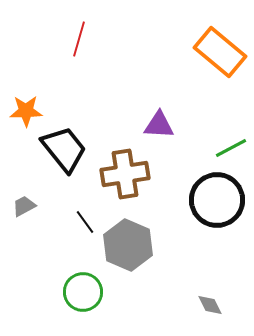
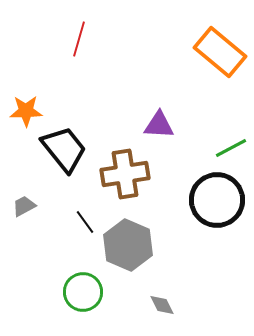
gray diamond: moved 48 px left
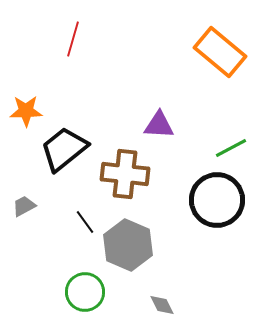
red line: moved 6 px left
black trapezoid: rotated 90 degrees counterclockwise
brown cross: rotated 15 degrees clockwise
green circle: moved 2 px right
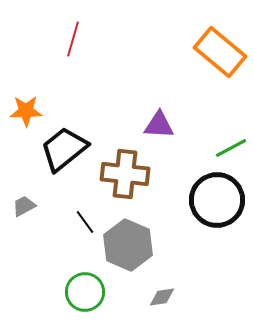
gray diamond: moved 8 px up; rotated 72 degrees counterclockwise
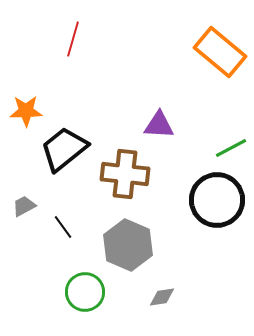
black line: moved 22 px left, 5 px down
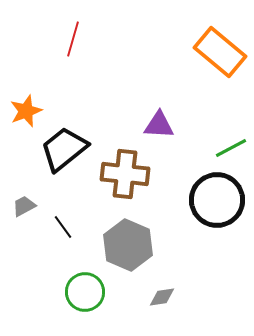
orange star: rotated 20 degrees counterclockwise
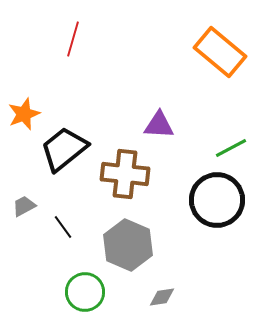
orange star: moved 2 px left, 3 px down
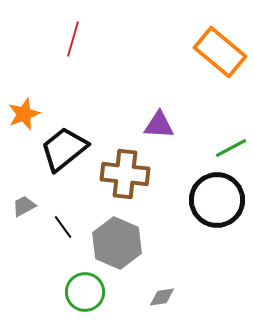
gray hexagon: moved 11 px left, 2 px up
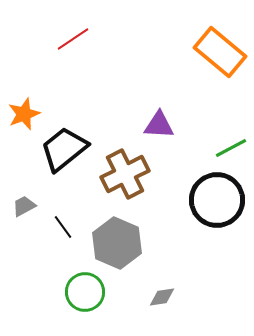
red line: rotated 40 degrees clockwise
brown cross: rotated 33 degrees counterclockwise
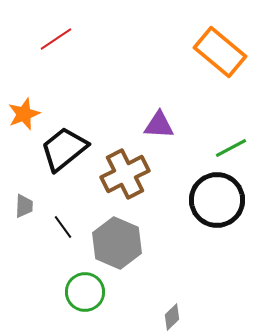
red line: moved 17 px left
gray trapezoid: rotated 120 degrees clockwise
gray diamond: moved 10 px right, 20 px down; rotated 36 degrees counterclockwise
